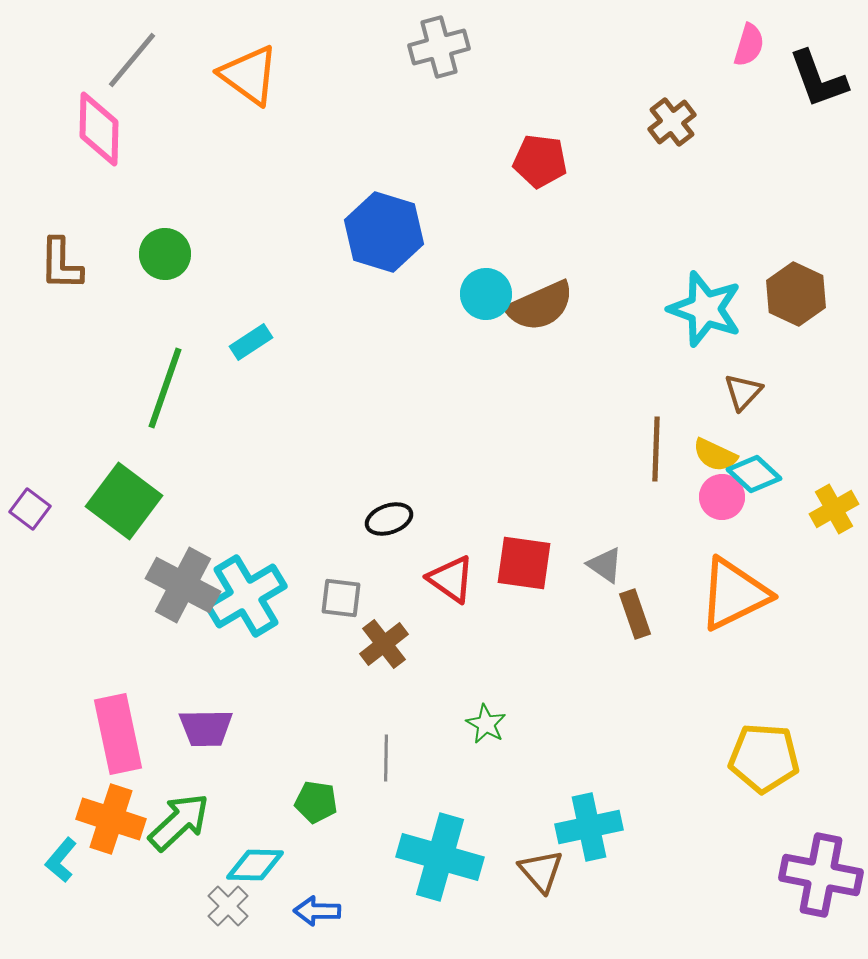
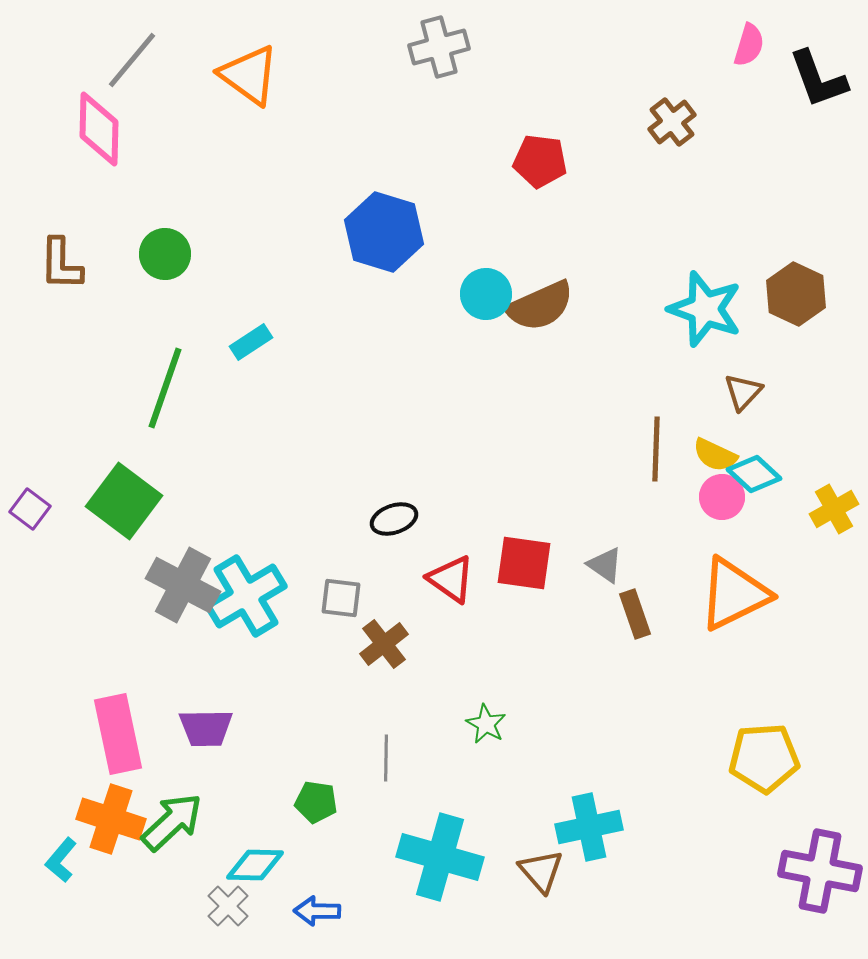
black ellipse at (389, 519): moved 5 px right
yellow pentagon at (764, 758): rotated 8 degrees counterclockwise
green arrow at (179, 822): moved 7 px left
purple cross at (821, 875): moved 1 px left, 4 px up
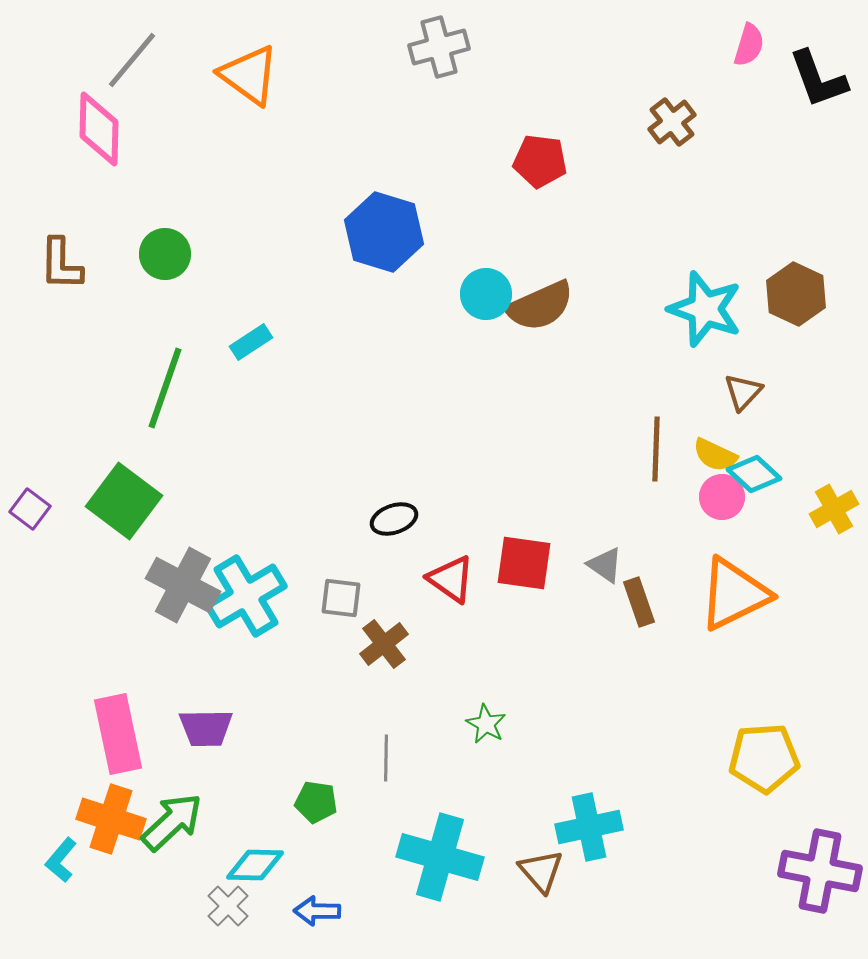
brown rectangle at (635, 614): moved 4 px right, 12 px up
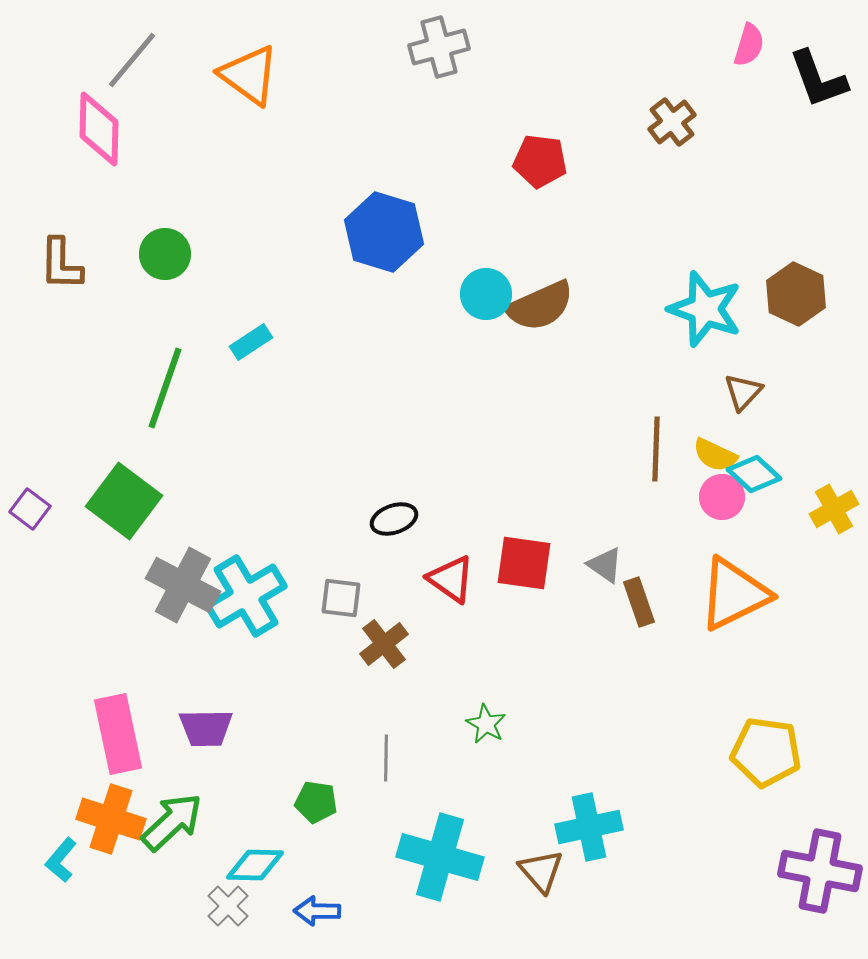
yellow pentagon at (764, 758): moved 2 px right, 6 px up; rotated 12 degrees clockwise
